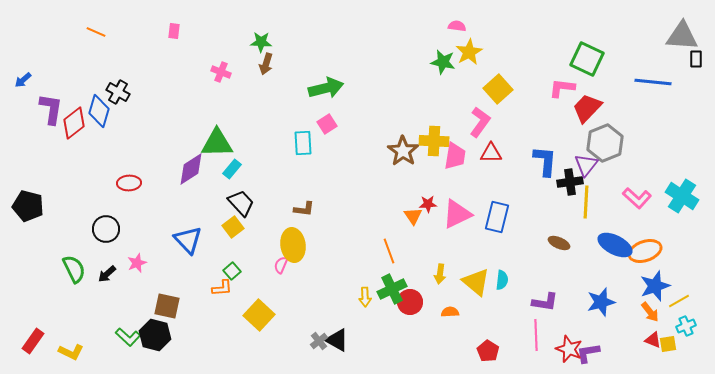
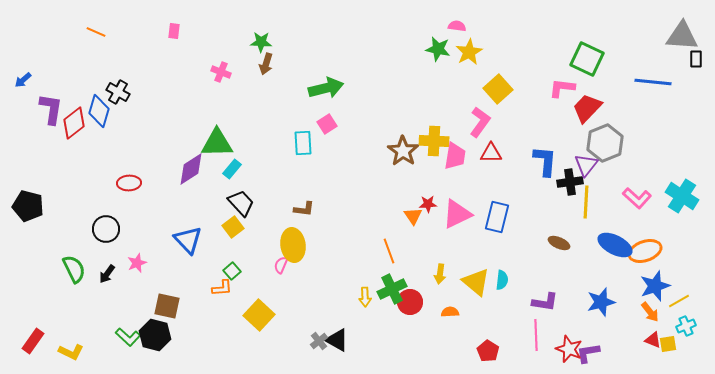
green star at (443, 62): moved 5 px left, 13 px up
black arrow at (107, 274): rotated 12 degrees counterclockwise
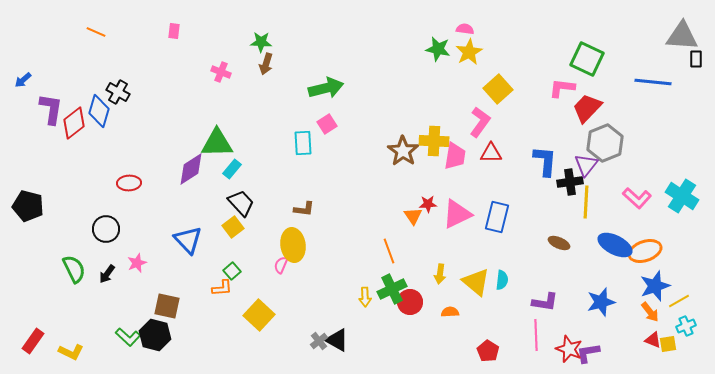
pink semicircle at (457, 26): moved 8 px right, 3 px down
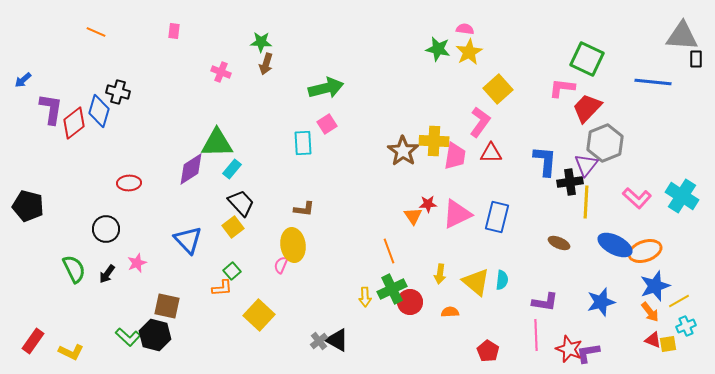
black cross at (118, 92): rotated 15 degrees counterclockwise
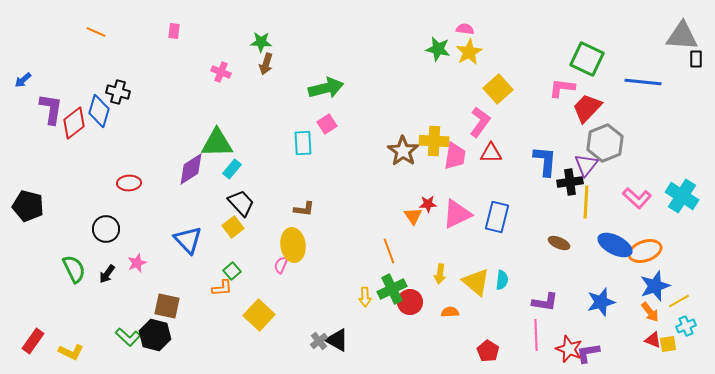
blue line at (653, 82): moved 10 px left
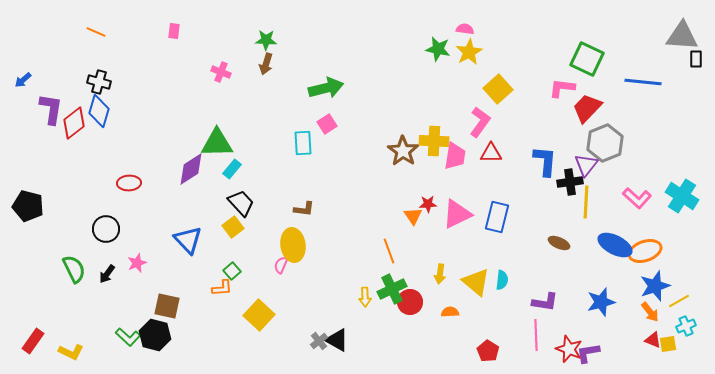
green star at (261, 42): moved 5 px right, 2 px up
black cross at (118, 92): moved 19 px left, 10 px up
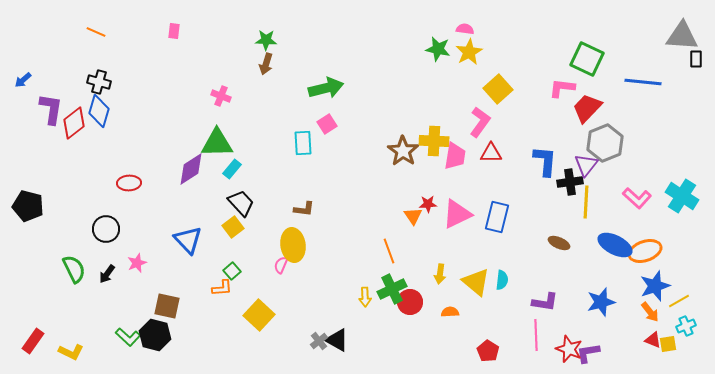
pink cross at (221, 72): moved 24 px down
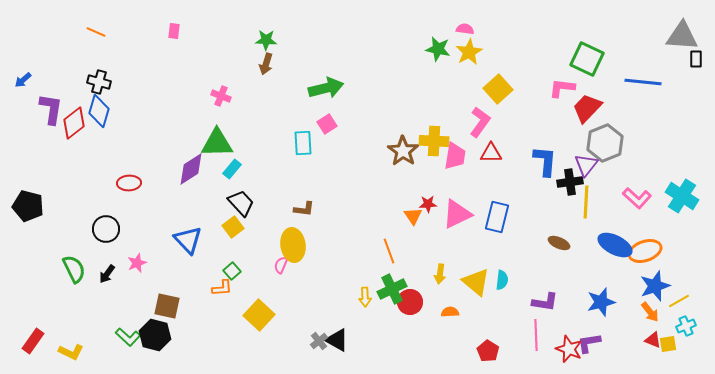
purple L-shape at (588, 353): moved 1 px right, 10 px up
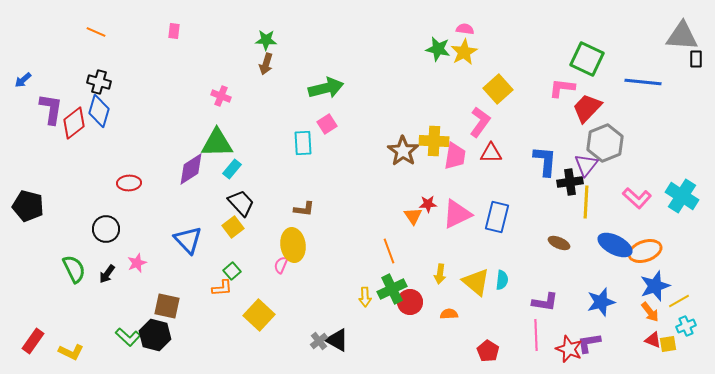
yellow star at (469, 52): moved 5 px left
orange semicircle at (450, 312): moved 1 px left, 2 px down
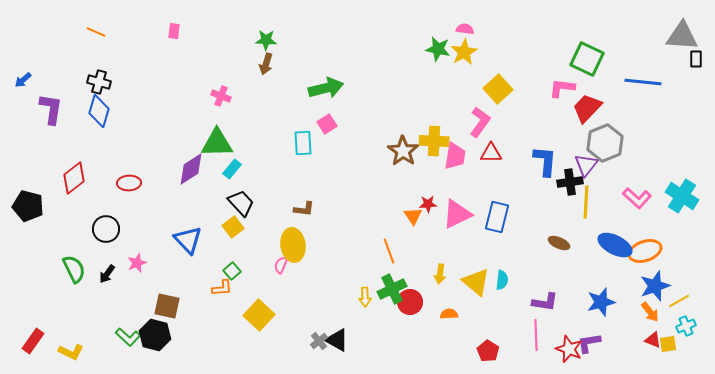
red diamond at (74, 123): moved 55 px down
